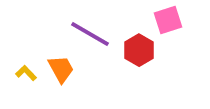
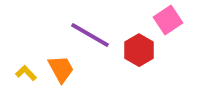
pink square: rotated 16 degrees counterclockwise
purple line: moved 1 px down
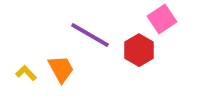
pink square: moved 6 px left, 1 px up
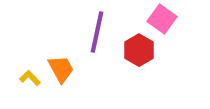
pink square: rotated 20 degrees counterclockwise
purple line: moved 7 px right, 3 px up; rotated 72 degrees clockwise
yellow L-shape: moved 4 px right, 5 px down
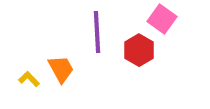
purple line: rotated 15 degrees counterclockwise
yellow L-shape: moved 1 px left, 1 px down
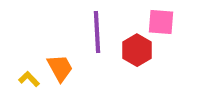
pink square: moved 1 px left, 3 px down; rotated 32 degrees counterclockwise
red hexagon: moved 2 px left
orange trapezoid: moved 1 px left, 1 px up
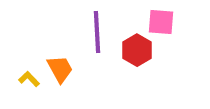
orange trapezoid: moved 1 px down
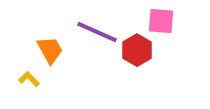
pink square: moved 1 px up
purple line: rotated 63 degrees counterclockwise
orange trapezoid: moved 10 px left, 19 px up
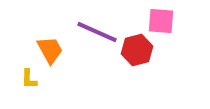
red hexagon: rotated 16 degrees clockwise
yellow L-shape: rotated 135 degrees counterclockwise
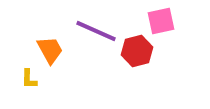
pink square: rotated 16 degrees counterclockwise
purple line: moved 1 px left, 1 px up
red hexagon: moved 1 px down
